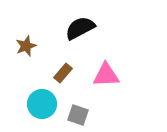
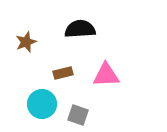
black semicircle: moved 1 px down; rotated 24 degrees clockwise
brown star: moved 4 px up
brown rectangle: rotated 36 degrees clockwise
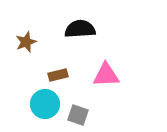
brown rectangle: moved 5 px left, 2 px down
cyan circle: moved 3 px right
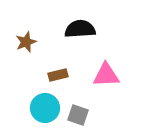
cyan circle: moved 4 px down
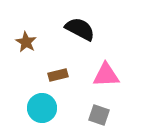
black semicircle: rotated 32 degrees clockwise
brown star: rotated 20 degrees counterclockwise
cyan circle: moved 3 px left
gray square: moved 21 px right
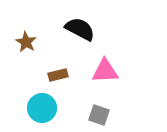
pink triangle: moved 1 px left, 4 px up
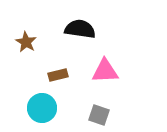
black semicircle: rotated 20 degrees counterclockwise
